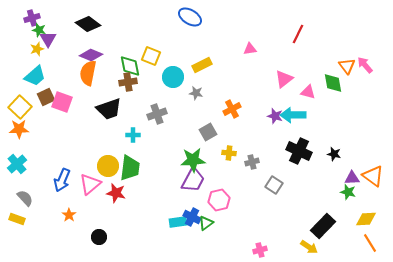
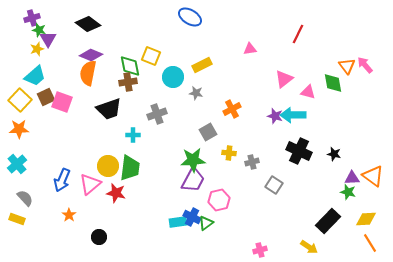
yellow square at (20, 107): moved 7 px up
black rectangle at (323, 226): moved 5 px right, 5 px up
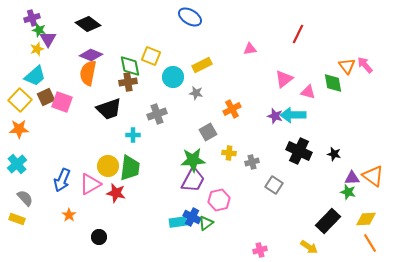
pink triangle at (90, 184): rotated 10 degrees clockwise
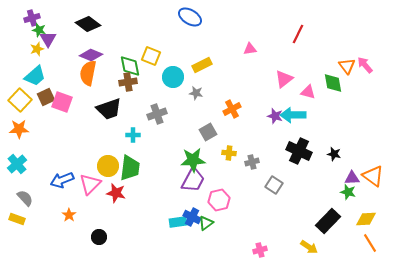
blue arrow at (62, 180): rotated 45 degrees clockwise
pink triangle at (90, 184): rotated 15 degrees counterclockwise
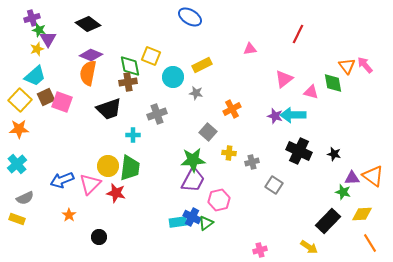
pink triangle at (308, 92): moved 3 px right
gray square at (208, 132): rotated 18 degrees counterclockwise
green star at (348, 192): moved 5 px left
gray semicircle at (25, 198): rotated 108 degrees clockwise
yellow diamond at (366, 219): moved 4 px left, 5 px up
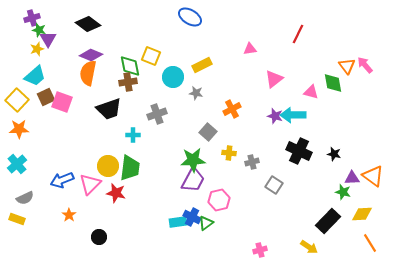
pink triangle at (284, 79): moved 10 px left
yellow square at (20, 100): moved 3 px left
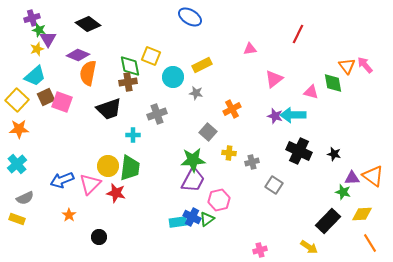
purple diamond at (91, 55): moved 13 px left
green triangle at (206, 223): moved 1 px right, 4 px up
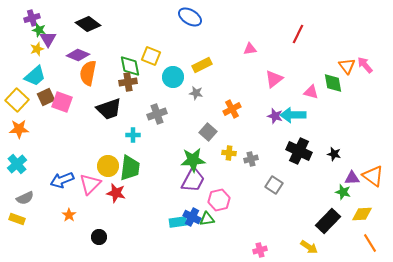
gray cross at (252, 162): moved 1 px left, 3 px up
green triangle at (207, 219): rotated 28 degrees clockwise
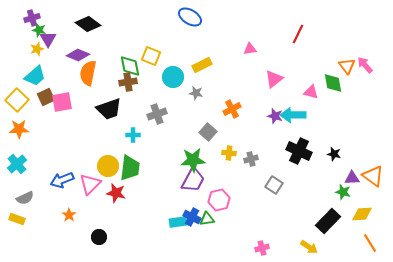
pink square at (62, 102): rotated 30 degrees counterclockwise
pink cross at (260, 250): moved 2 px right, 2 px up
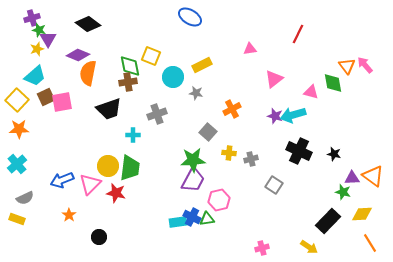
cyan arrow at (293, 115): rotated 15 degrees counterclockwise
